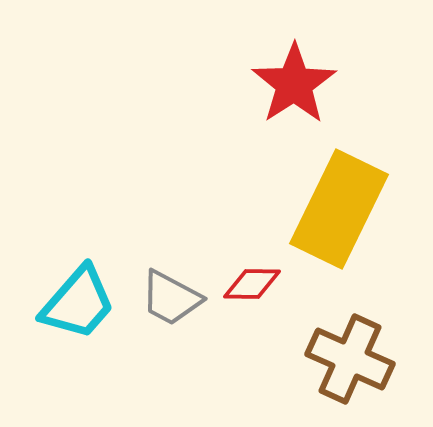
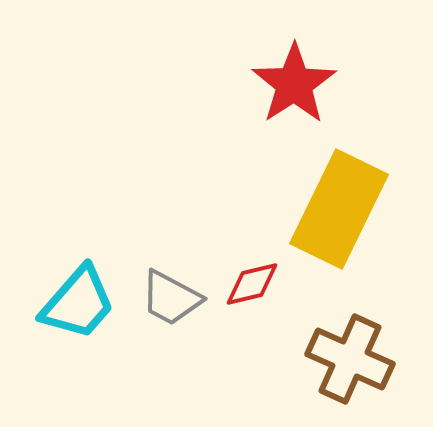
red diamond: rotated 14 degrees counterclockwise
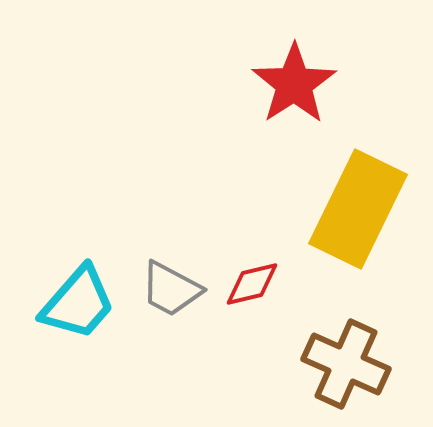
yellow rectangle: moved 19 px right
gray trapezoid: moved 9 px up
brown cross: moved 4 px left, 5 px down
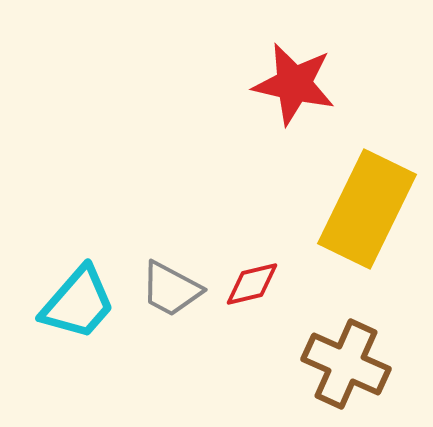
red star: rotated 26 degrees counterclockwise
yellow rectangle: moved 9 px right
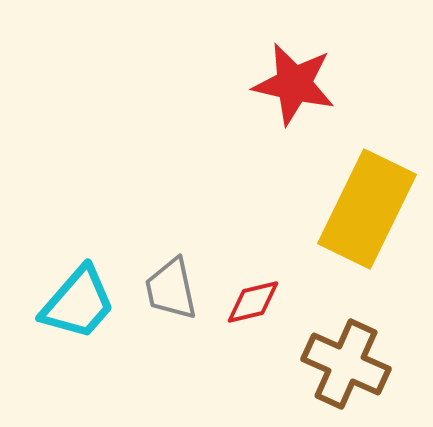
red diamond: moved 1 px right, 18 px down
gray trapezoid: rotated 50 degrees clockwise
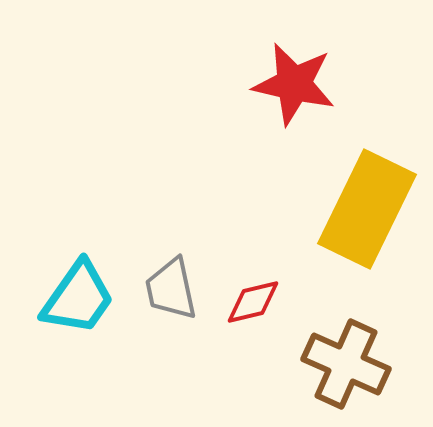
cyan trapezoid: moved 5 px up; rotated 6 degrees counterclockwise
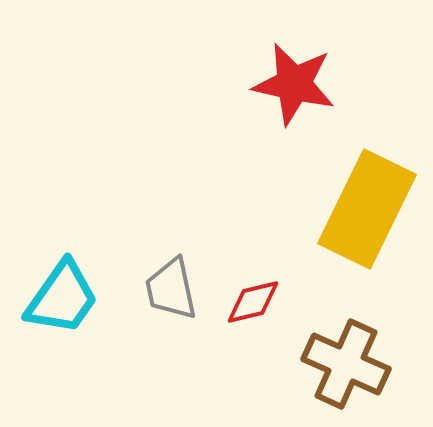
cyan trapezoid: moved 16 px left
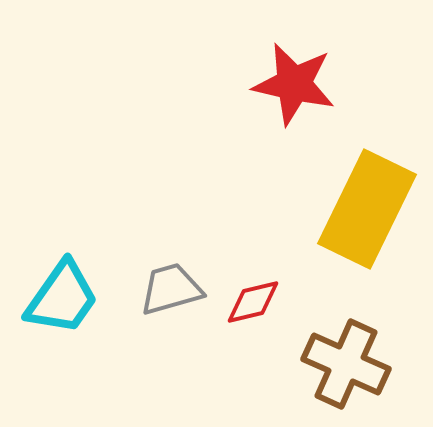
gray trapezoid: rotated 86 degrees clockwise
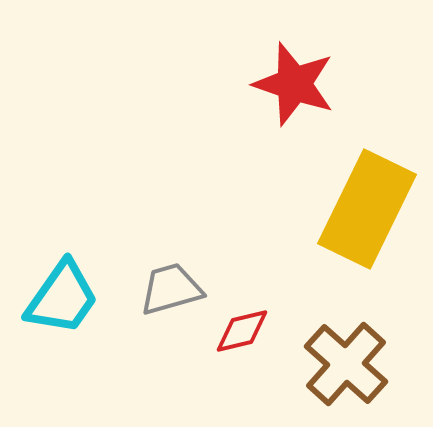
red star: rotated 6 degrees clockwise
red diamond: moved 11 px left, 29 px down
brown cross: rotated 18 degrees clockwise
